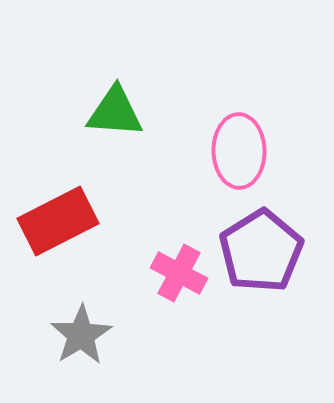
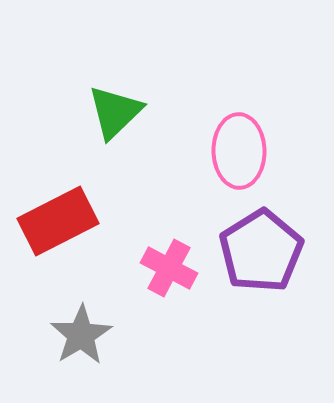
green triangle: rotated 48 degrees counterclockwise
pink cross: moved 10 px left, 5 px up
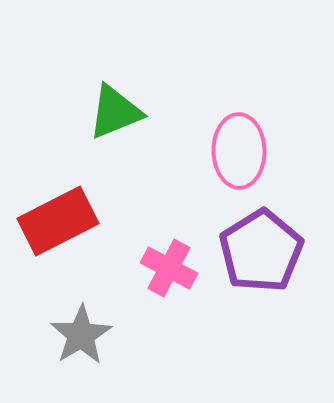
green triangle: rotated 22 degrees clockwise
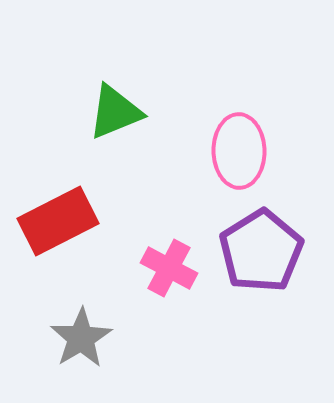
gray star: moved 3 px down
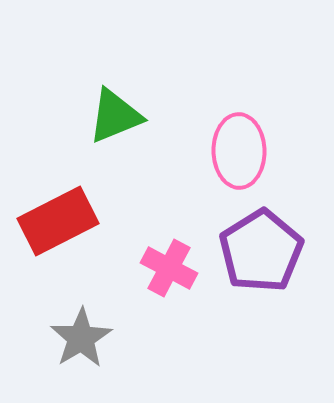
green triangle: moved 4 px down
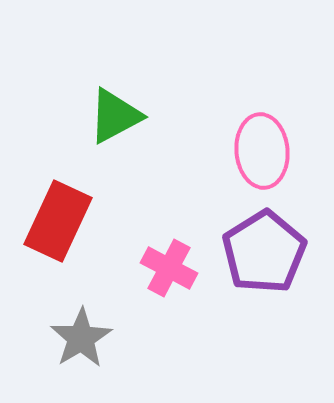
green triangle: rotated 6 degrees counterclockwise
pink ellipse: moved 23 px right; rotated 4 degrees counterclockwise
red rectangle: rotated 38 degrees counterclockwise
purple pentagon: moved 3 px right, 1 px down
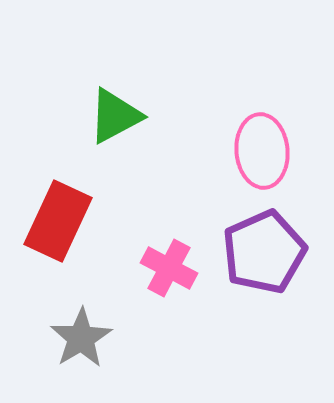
purple pentagon: rotated 8 degrees clockwise
